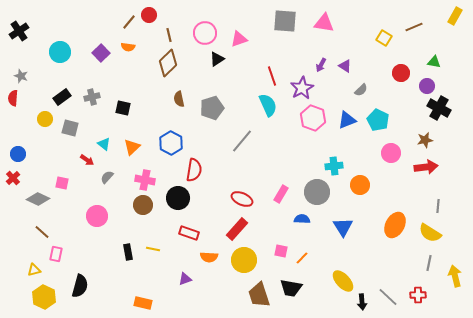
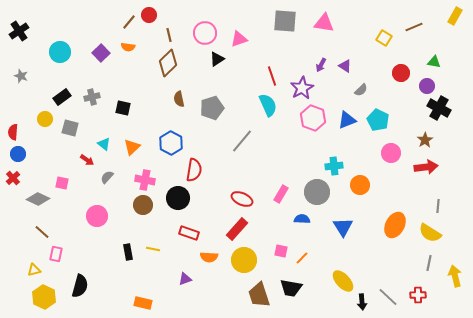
red semicircle at (13, 98): moved 34 px down
brown star at (425, 140): rotated 21 degrees counterclockwise
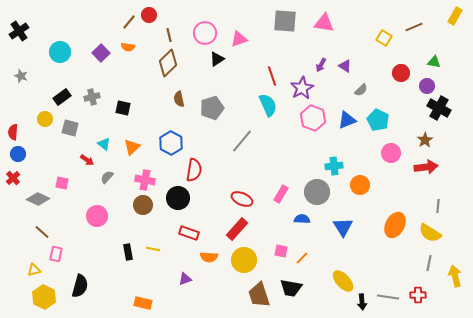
gray line at (388, 297): rotated 35 degrees counterclockwise
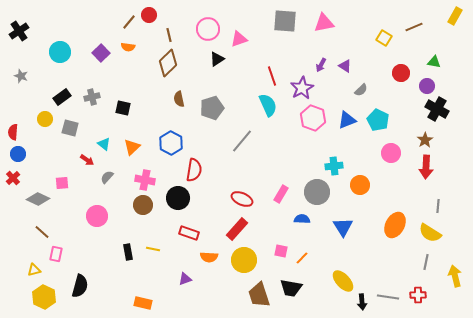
pink triangle at (324, 23): rotated 20 degrees counterclockwise
pink circle at (205, 33): moved 3 px right, 4 px up
black cross at (439, 108): moved 2 px left, 1 px down
red arrow at (426, 167): rotated 100 degrees clockwise
pink square at (62, 183): rotated 16 degrees counterclockwise
gray line at (429, 263): moved 3 px left, 1 px up
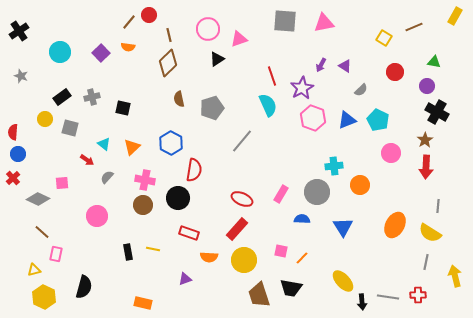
red circle at (401, 73): moved 6 px left, 1 px up
black cross at (437, 109): moved 3 px down
black semicircle at (80, 286): moved 4 px right, 1 px down
